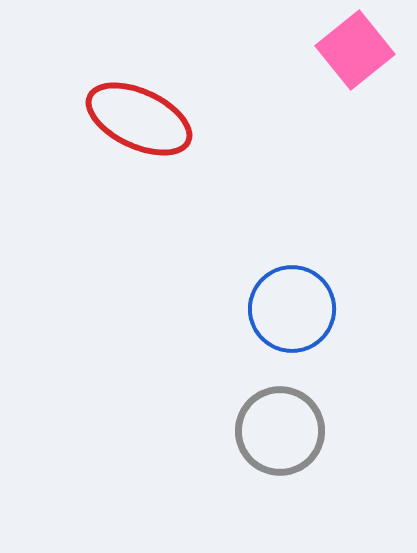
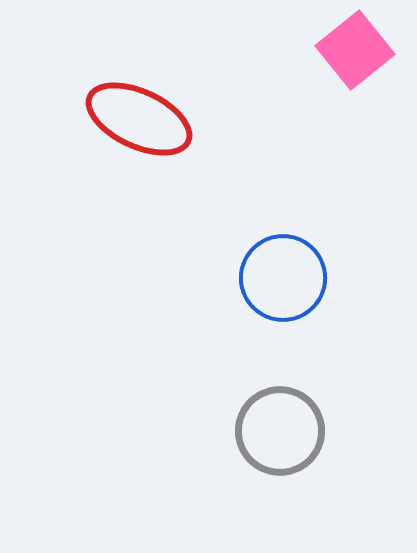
blue circle: moved 9 px left, 31 px up
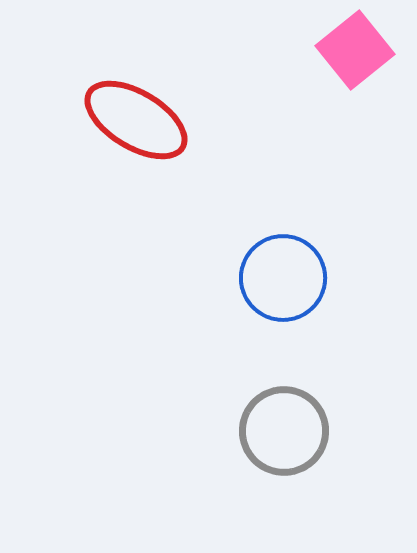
red ellipse: moved 3 px left, 1 px down; rotated 6 degrees clockwise
gray circle: moved 4 px right
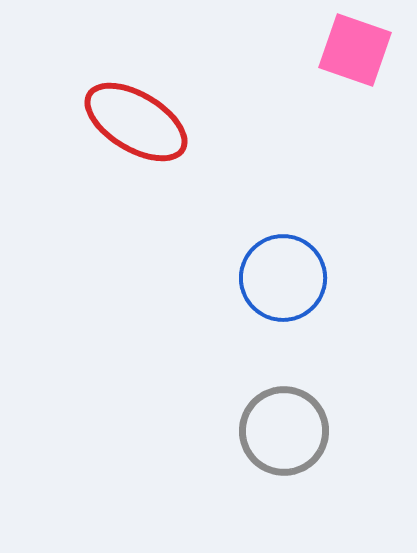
pink square: rotated 32 degrees counterclockwise
red ellipse: moved 2 px down
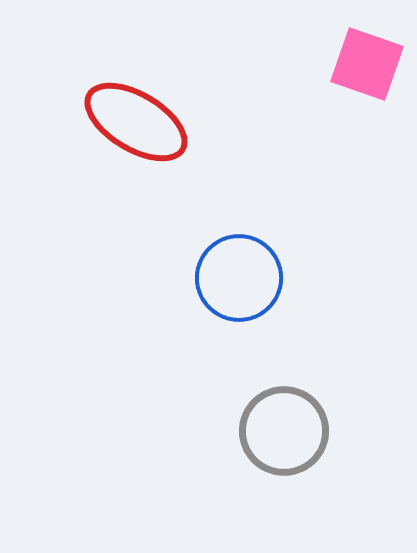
pink square: moved 12 px right, 14 px down
blue circle: moved 44 px left
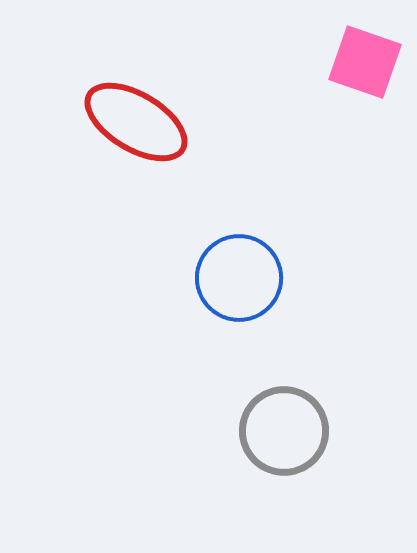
pink square: moved 2 px left, 2 px up
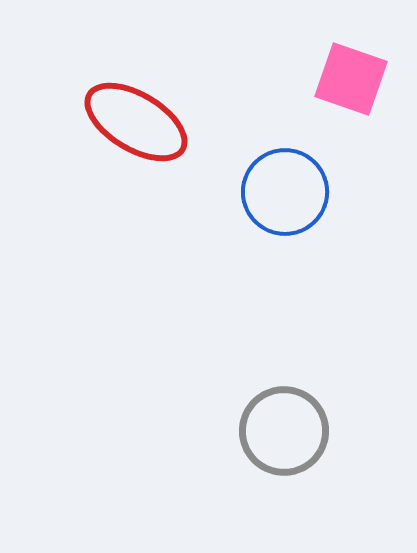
pink square: moved 14 px left, 17 px down
blue circle: moved 46 px right, 86 px up
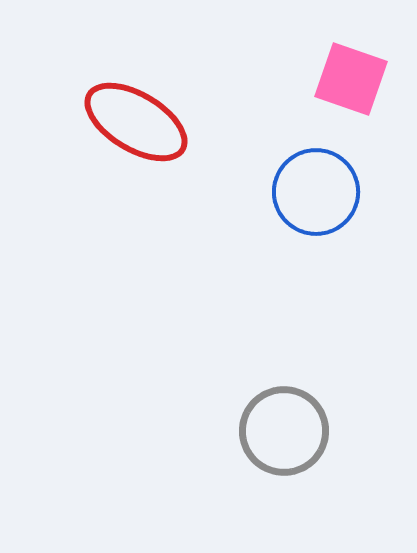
blue circle: moved 31 px right
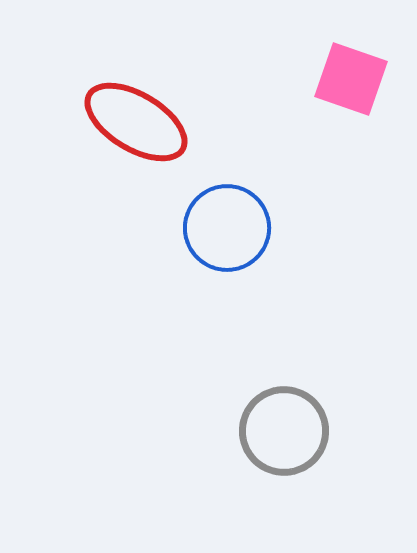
blue circle: moved 89 px left, 36 px down
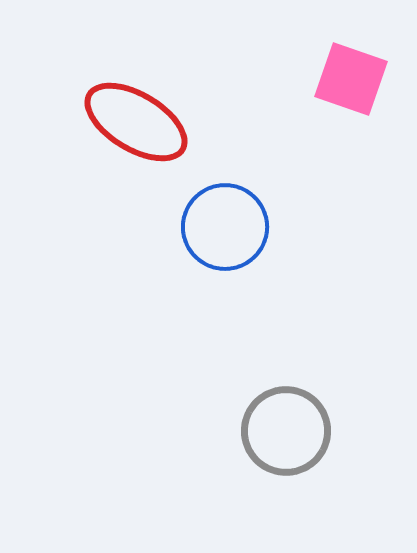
blue circle: moved 2 px left, 1 px up
gray circle: moved 2 px right
